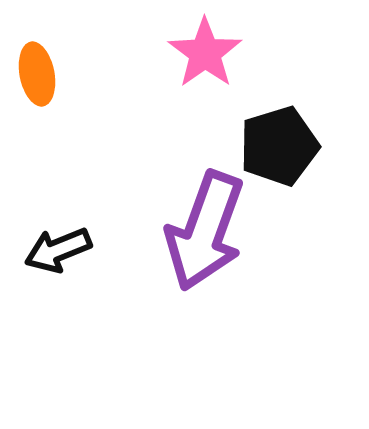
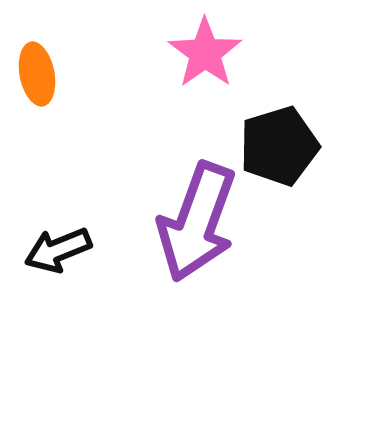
purple arrow: moved 8 px left, 9 px up
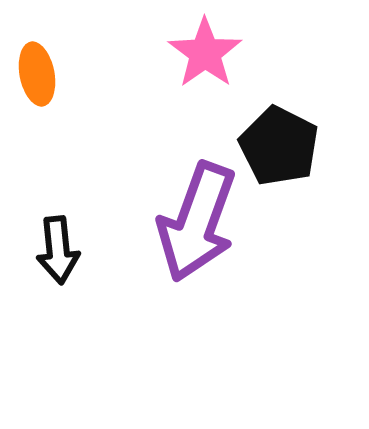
black pentagon: rotated 28 degrees counterclockwise
black arrow: rotated 74 degrees counterclockwise
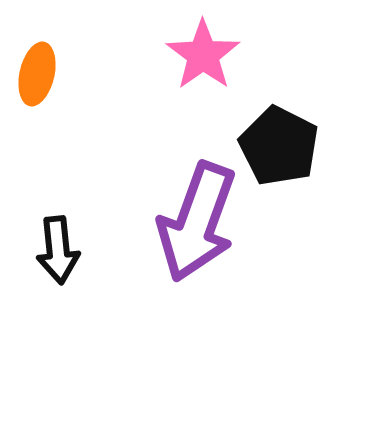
pink star: moved 2 px left, 2 px down
orange ellipse: rotated 24 degrees clockwise
